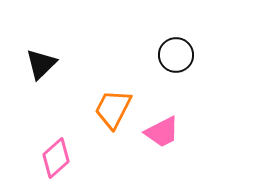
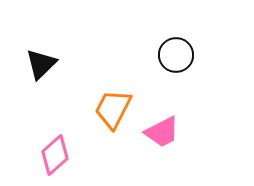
pink diamond: moved 1 px left, 3 px up
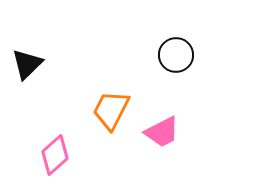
black triangle: moved 14 px left
orange trapezoid: moved 2 px left, 1 px down
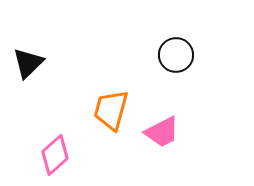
black triangle: moved 1 px right, 1 px up
orange trapezoid: rotated 12 degrees counterclockwise
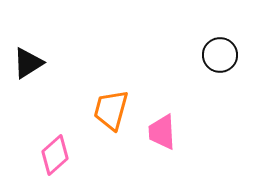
black circle: moved 44 px right
black triangle: rotated 12 degrees clockwise
pink trapezoid: rotated 114 degrees clockwise
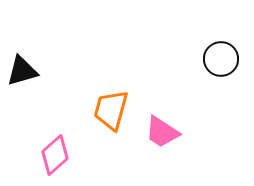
black circle: moved 1 px right, 4 px down
black triangle: moved 6 px left, 8 px down; rotated 16 degrees clockwise
pink trapezoid: rotated 54 degrees counterclockwise
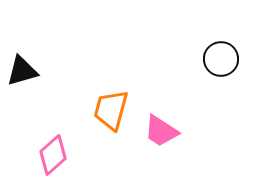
pink trapezoid: moved 1 px left, 1 px up
pink diamond: moved 2 px left
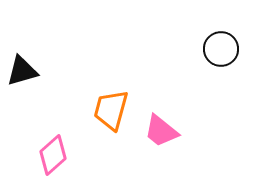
black circle: moved 10 px up
pink trapezoid: rotated 6 degrees clockwise
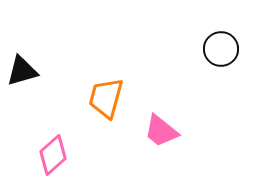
orange trapezoid: moved 5 px left, 12 px up
